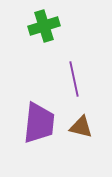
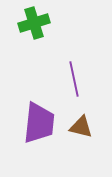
green cross: moved 10 px left, 3 px up
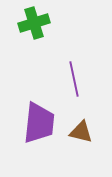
brown triangle: moved 5 px down
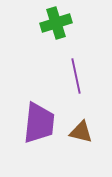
green cross: moved 22 px right
purple line: moved 2 px right, 3 px up
